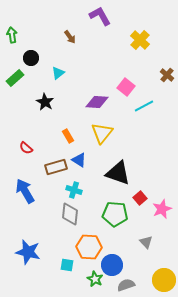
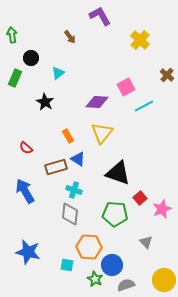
green rectangle: rotated 24 degrees counterclockwise
pink square: rotated 24 degrees clockwise
blue triangle: moved 1 px left, 1 px up
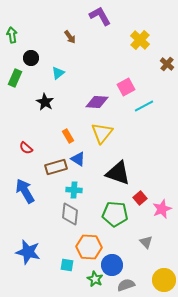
brown cross: moved 11 px up
cyan cross: rotated 14 degrees counterclockwise
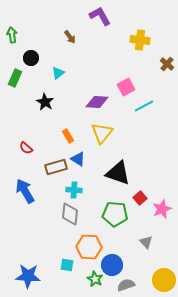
yellow cross: rotated 36 degrees counterclockwise
blue star: moved 24 px down; rotated 10 degrees counterclockwise
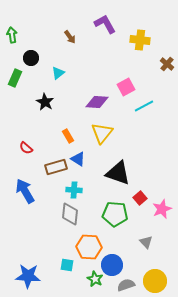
purple L-shape: moved 5 px right, 8 px down
yellow circle: moved 9 px left, 1 px down
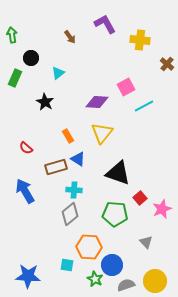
gray diamond: rotated 45 degrees clockwise
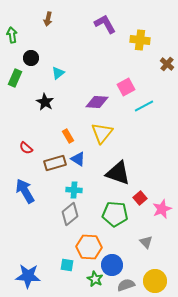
brown arrow: moved 22 px left, 18 px up; rotated 48 degrees clockwise
brown rectangle: moved 1 px left, 4 px up
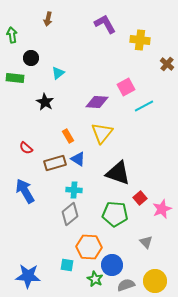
green rectangle: rotated 72 degrees clockwise
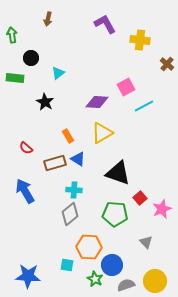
yellow triangle: rotated 20 degrees clockwise
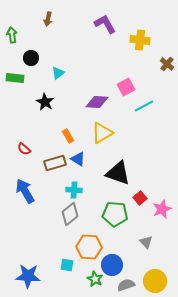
red semicircle: moved 2 px left, 1 px down
